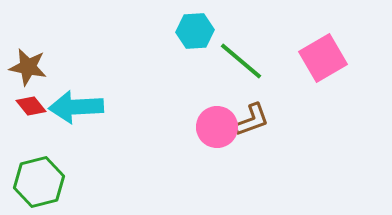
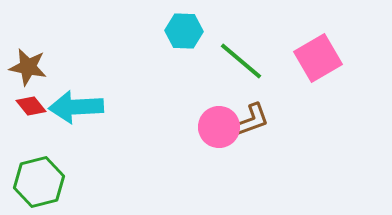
cyan hexagon: moved 11 px left; rotated 6 degrees clockwise
pink square: moved 5 px left
pink circle: moved 2 px right
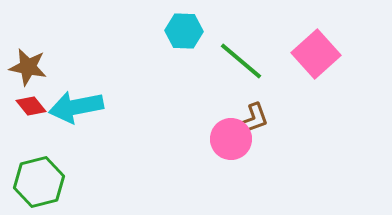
pink square: moved 2 px left, 4 px up; rotated 12 degrees counterclockwise
cyan arrow: rotated 8 degrees counterclockwise
pink circle: moved 12 px right, 12 px down
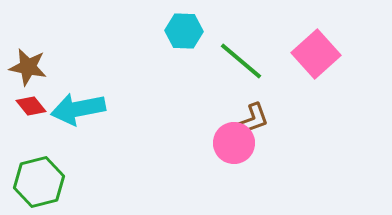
cyan arrow: moved 2 px right, 2 px down
pink circle: moved 3 px right, 4 px down
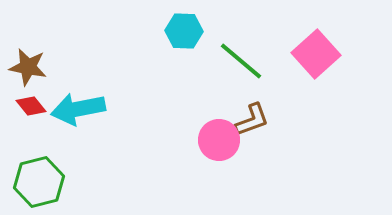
pink circle: moved 15 px left, 3 px up
